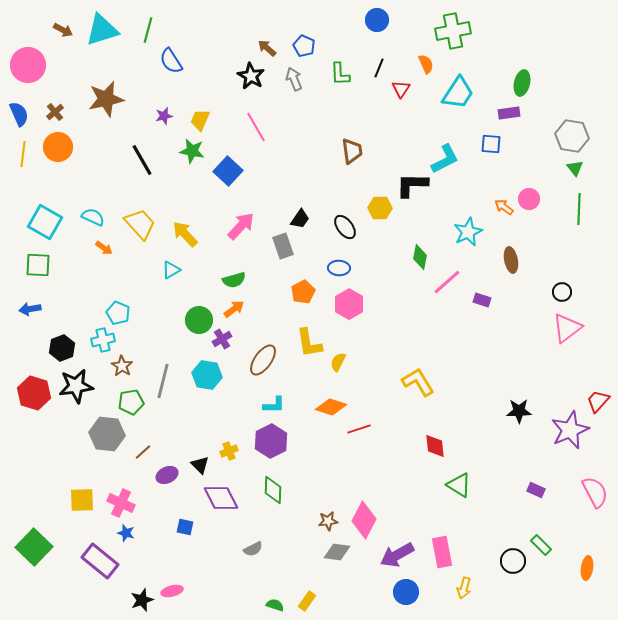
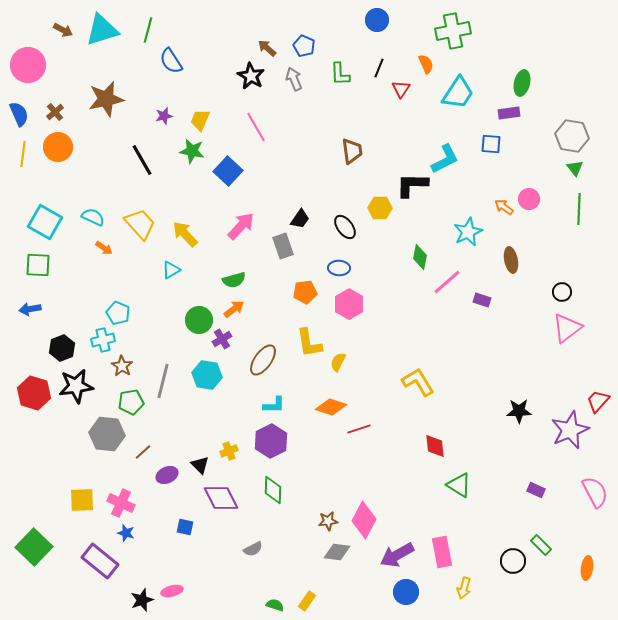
orange pentagon at (303, 292): moved 2 px right; rotated 20 degrees clockwise
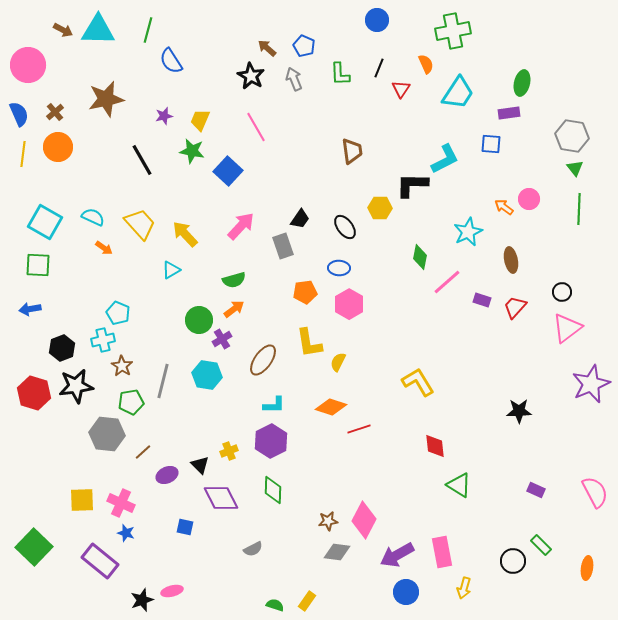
cyan triangle at (102, 30): moved 4 px left; rotated 18 degrees clockwise
red trapezoid at (598, 401): moved 83 px left, 94 px up
purple star at (570, 430): moved 21 px right, 46 px up
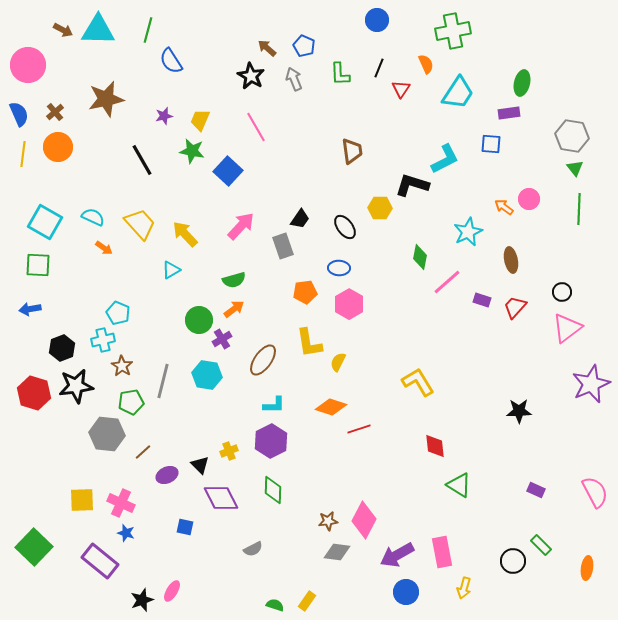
black L-shape at (412, 185): rotated 16 degrees clockwise
pink ellipse at (172, 591): rotated 45 degrees counterclockwise
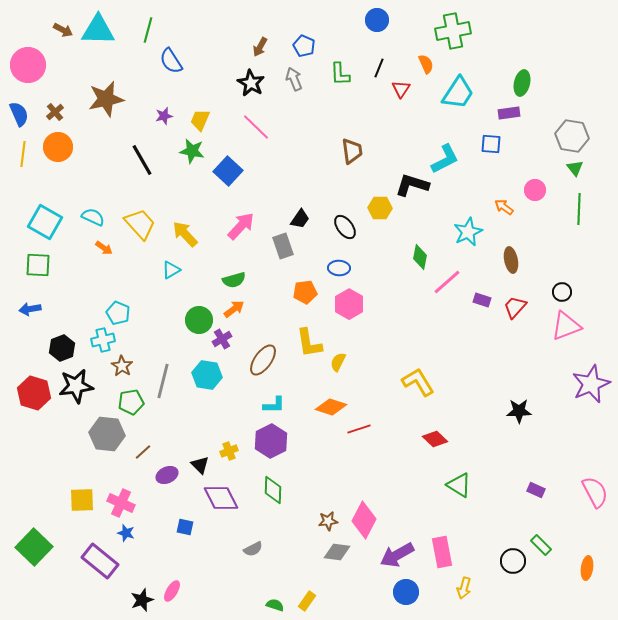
brown arrow at (267, 48): moved 7 px left, 1 px up; rotated 102 degrees counterclockwise
black star at (251, 76): moved 7 px down
pink line at (256, 127): rotated 16 degrees counterclockwise
pink circle at (529, 199): moved 6 px right, 9 px up
pink triangle at (567, 328): moved 1 px left, 2 px up; rotated 16 degrees clockwise
red diamond at (435, 446): moved 7 px up; rotated 40 degrees counterclockwise
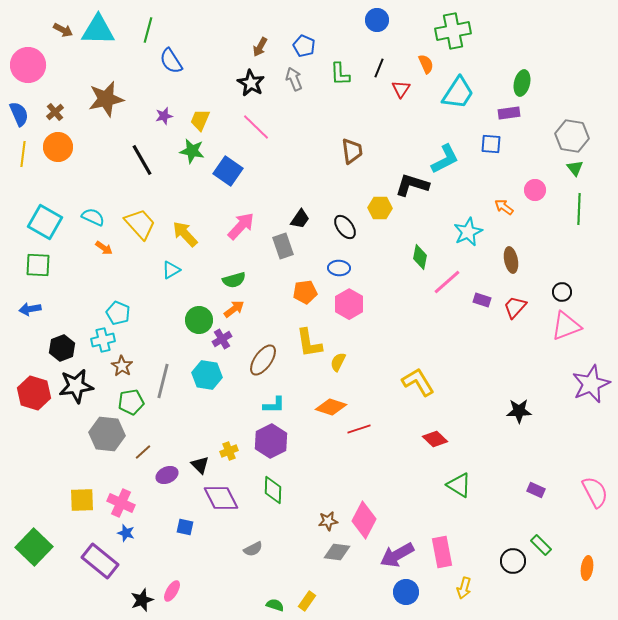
blue square at (228, 171): rotated 8 degrees counterclockwise
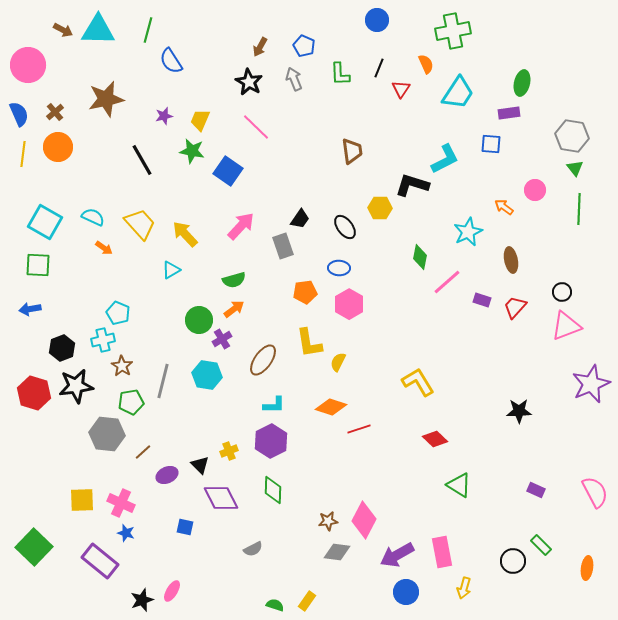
black star at (251, 83): moved 2 px left, 1 px up
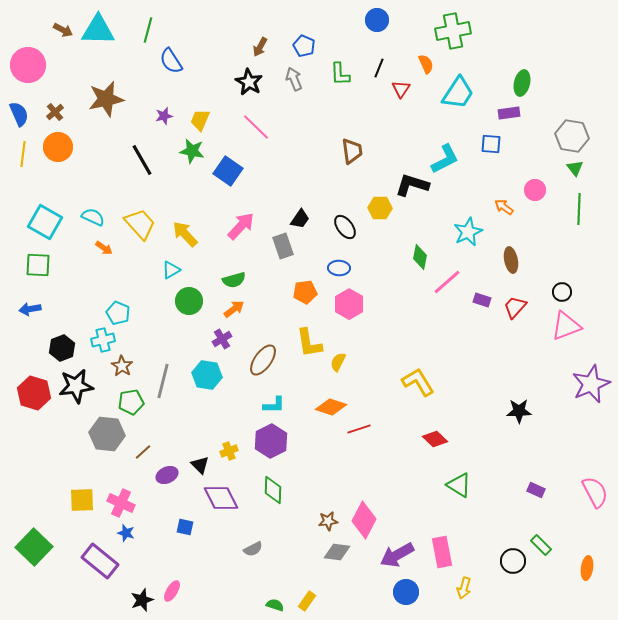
green circle at (199, 320): moved 10 px left, 19 px up
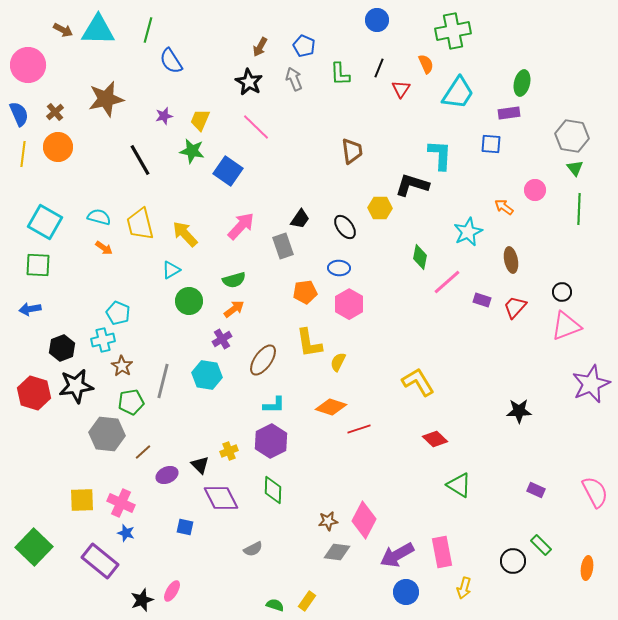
cyan L-shape at (445, 159): moved 5 px left, 4 px up; rotated 60 degrees counterclockwise
black line at (142, 160): moved 2 px left
cyan semicircle at (93, 217): moved 6 px right; rotated 10 degrees counterclockwise
yellow trapezoid at (140, 224): rotated 152 degrees counterclockwise
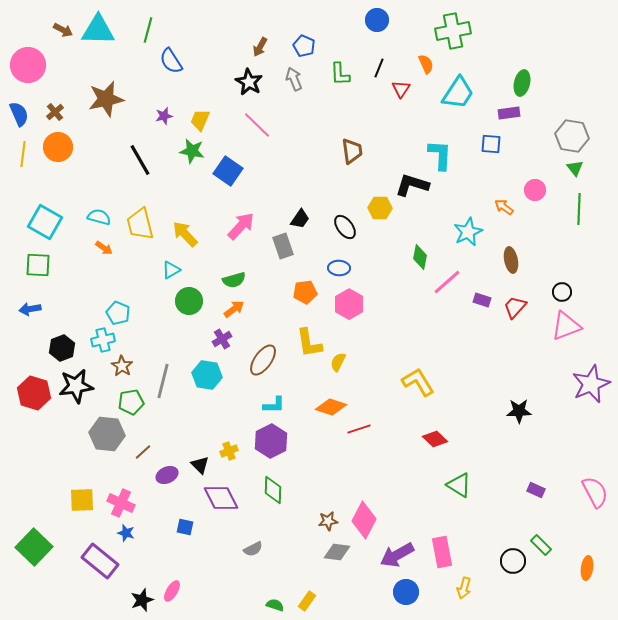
pink line at (256, 127): moved 1 px right, 2 px up
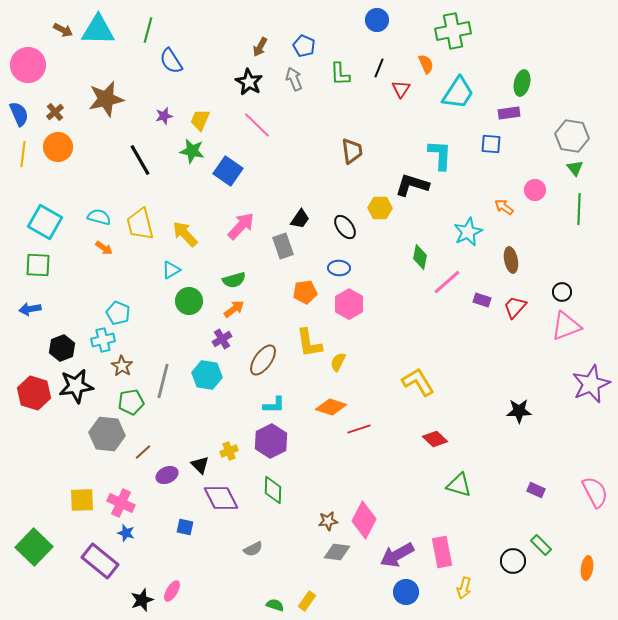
green triangle at (459, 485): rotated 16 degrees counterclockwise
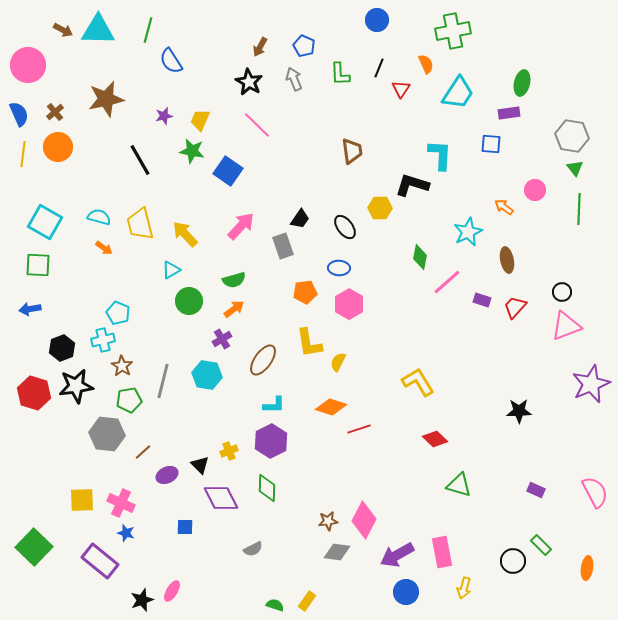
brown ellipse at (511, 260): moved 4 px left
green pentagon at (131, 402): moved 2 px left, 2 px up
green diamond at (273, 490): moved 6 px left, 2 px up
blue square at (185, 527): rotated 12 degrees counterclockwise
